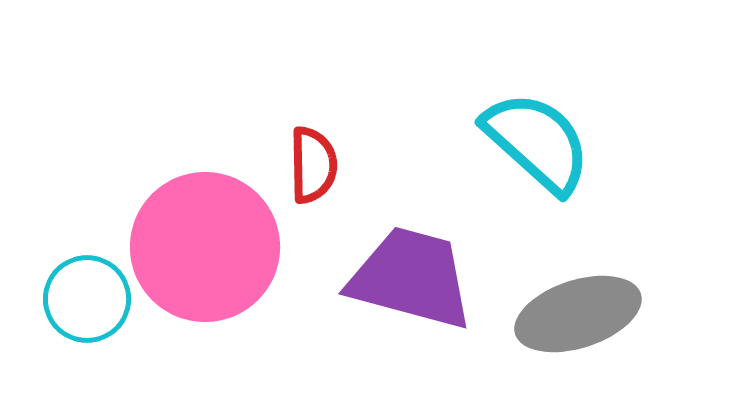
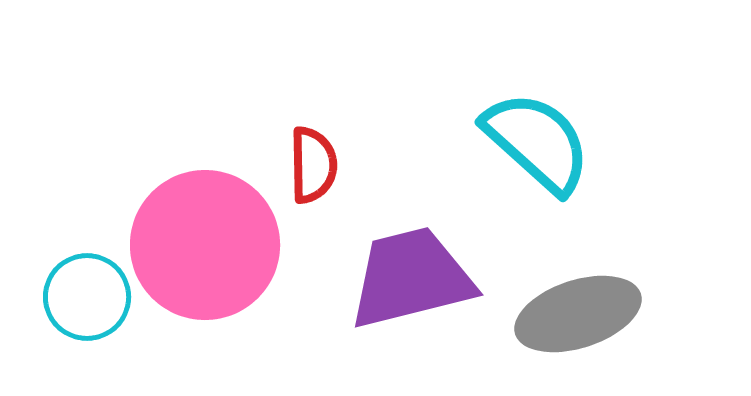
pink circle: moved 2 px up
purple trapezoid: rotated 29 degrees counterclockwise
cyan circle: moved 2 px up
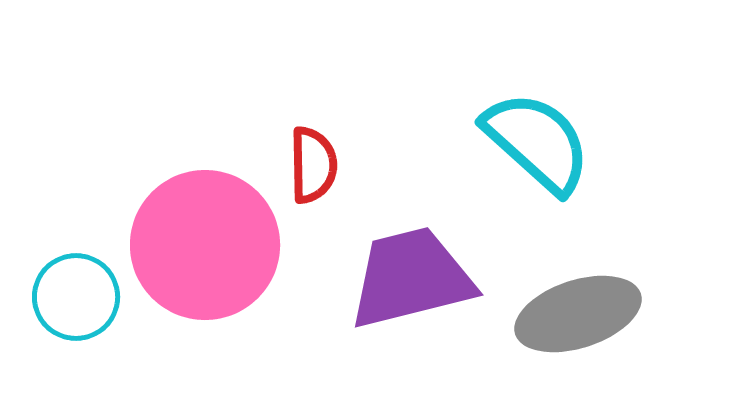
cyan circle: moved 11 px left
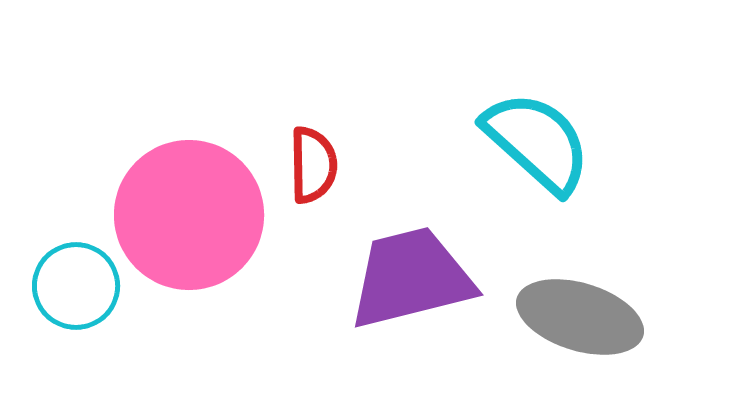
pink circle: moved 16 px left, 30 px up
cyan circle: moved 11 px up
gray ellipse: moved 2 px right, 3 px down; rotated 35 degrees clockwise
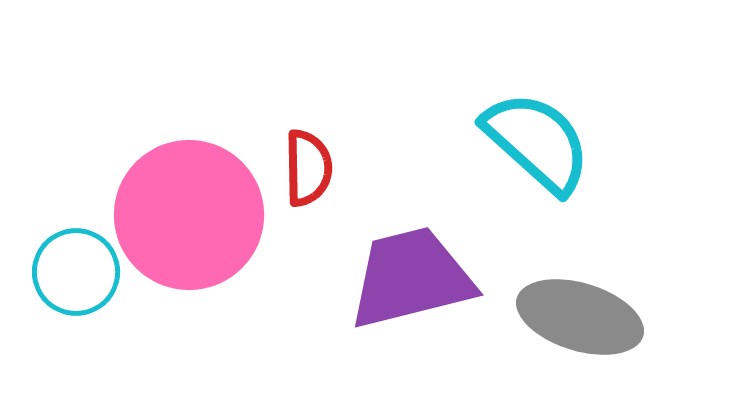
red semicircle: moved 5 px left, 3 px down
cyan circle: moved 14 px up
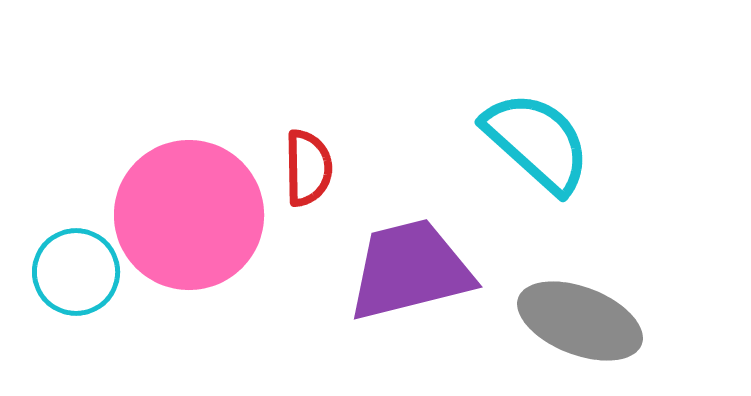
purple trapezoid: moved 1 px left, 8 px up
gray ellipse: moved 4 px down; rotated 4 degrees clockwise
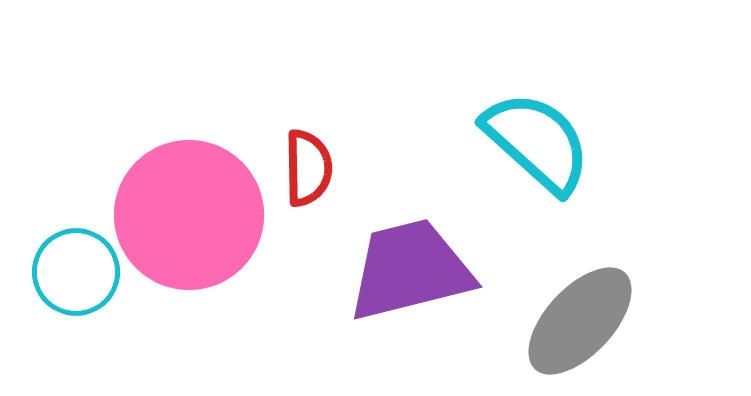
gray ellipse: rotated 68 degrees counterclockwise
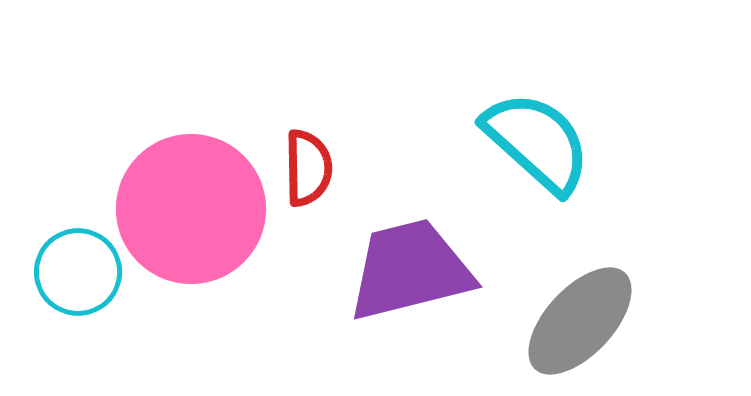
pink circle: moved 2 px right, 6 px up
cyan circle: moved 2 px right
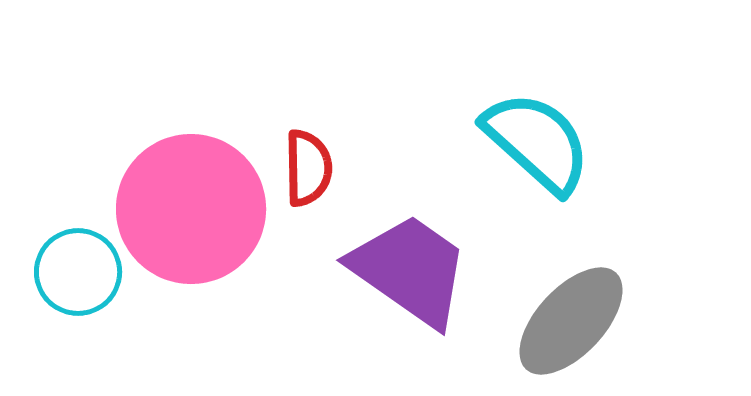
purple trapezoid: rotated 49 degrees clockwise
gray ellipse: moved 9 px left
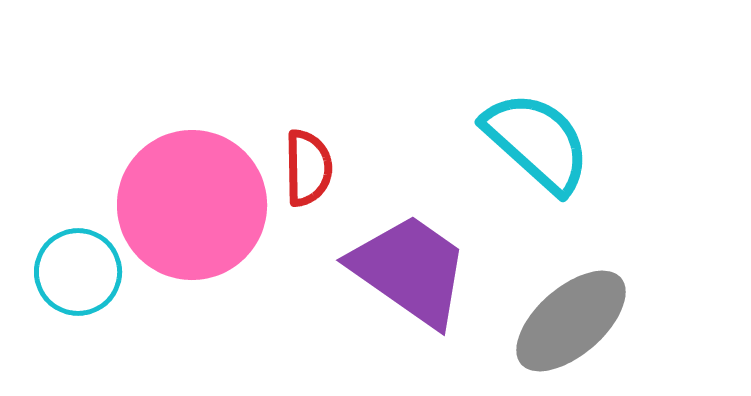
pink circle: moved 1 px right, 4 px up
gray ellipse: rotated 6 degrees clockwise
